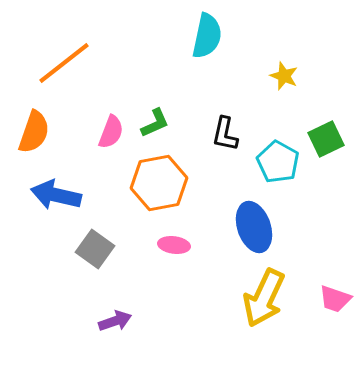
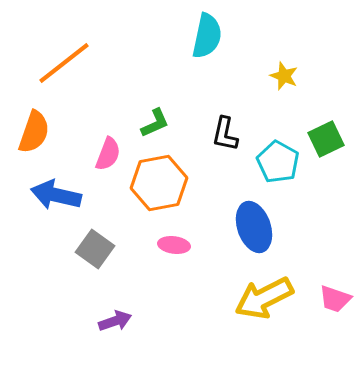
pink semicircle: moved 3 px left, 22 px down
yellow arrow: rotated 38 degrees clockwise
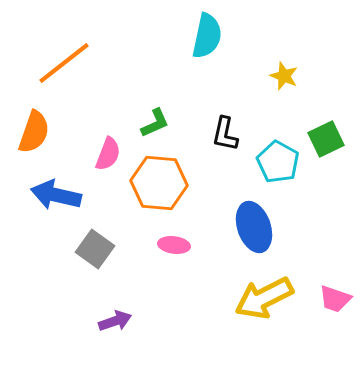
orange hexagon: rotated 16 degrees clockwise
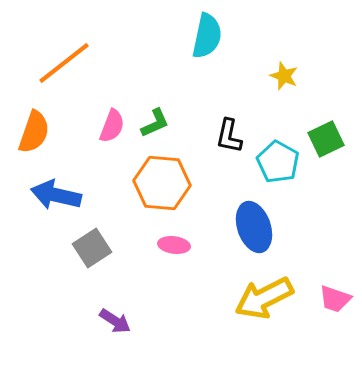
black L-shape: moved 4 px right, 2 px down
pink semicircle: moved 4 px right, 28 px up
orange hexagon: moved 3 px right
gray square: moved 3 px left, 1 px up; rotated 21 degrees clockwise
purple arrow: rotated 52 degrees clockwise
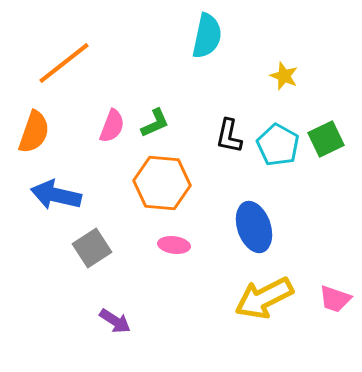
cyan pentagon: moved 17 px up
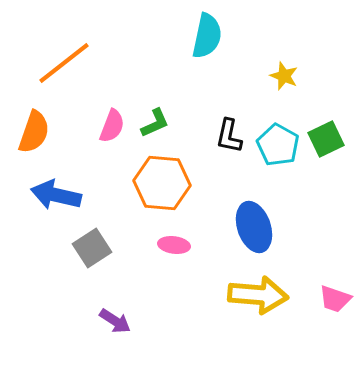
yellow arrow: moved 6 px left, 3 px up; rotated 148 degrees counterclockwise
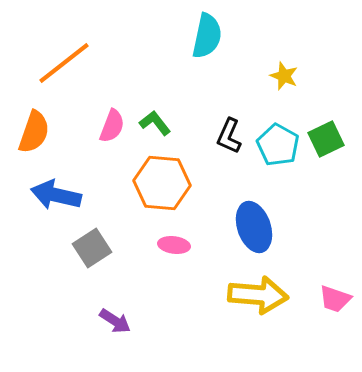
green L-shape: rotated 104 degrees counterclockwise
black L-shape: rotated 12 degrees clockwise
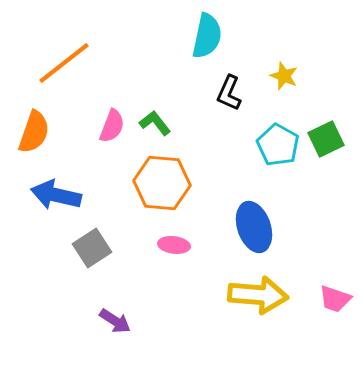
black L-shape: moved 43 px up
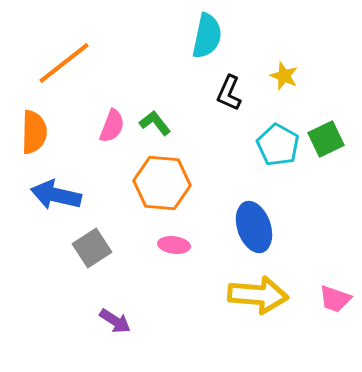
orange semicircle: rotated 18 degrees counterclockwise
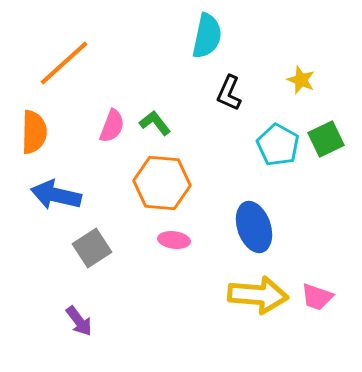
orange line: rotated 4 degrees counterclockwise
yellow star: moved 17 px right, 4 px down
pink ellipse: moved 5 px up
pink trapezoid: moved 18 px left, 2 px up
purple arrow: moved 36 px left; rotated 20 degrees clockwise
